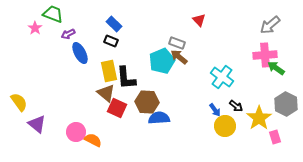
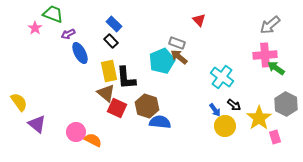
black rectangle: rotated 24 degrees clockwise
brown hexagon: moved 4 px down; rotated 15 degrees clockwise
black arrow: moved 2 px left, 1 px up
blue semicircle: moved 1 px right, 4 px down; rotated 10 degrees clockwise
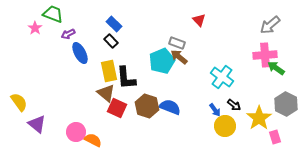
blue semicircle: moved 10 px right, 15 px up; rotated 15 degrees clockwise
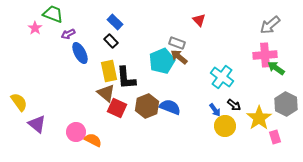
blue rectangle: moved 1 px right, 2 px up
brown hexagon: rotated 20 degrees clockwise
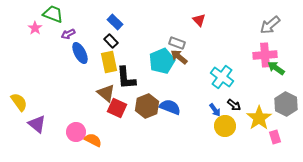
yellow rectangle: moved 9 px up
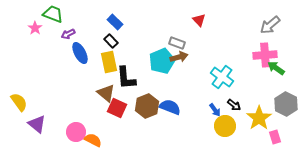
brown arrow: rotated 126 degrees clockwise
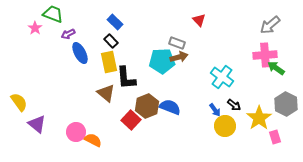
cyan pentagon: rotated 20 degrees clockwise
red square: moved 14 px right, 12 px down; rotated 18 degrees clockwise
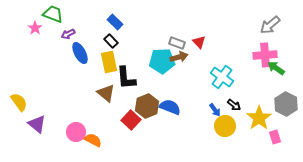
red triangle: moved 22 px down
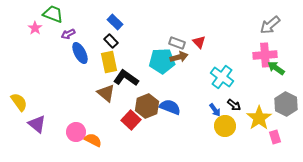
black L-shape: rotated 130 degrees clockwise
